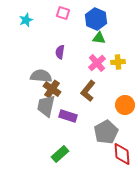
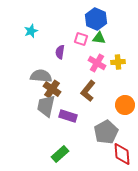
pink square: moved 18 px right, 26 px down
cyan star: moved 5 px right, 11 px down
pink cross: rotated 18 degrees counterclockwise
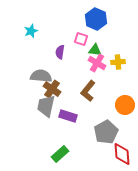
green triangle: moved 4 px left, 12 px down
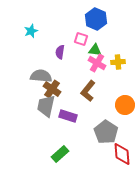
gray pentagon: rotated 10 degrees counterclockwise
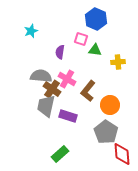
pink cross: moved 30 px left, 16 px down
orange circle: moved 15 px left
